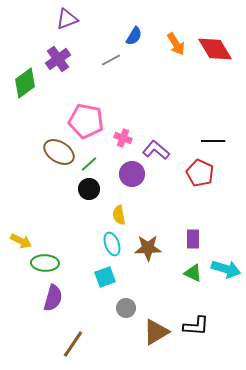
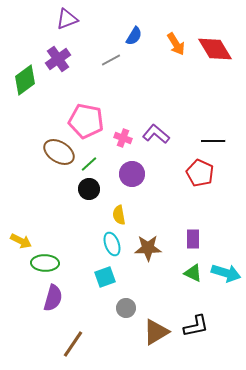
green diamond: moved 3 px up
purple L-shape: moved 16 px up
cyan arrow: moved 4 px down
black L-shape: rotated 16 degrees counterclockwise
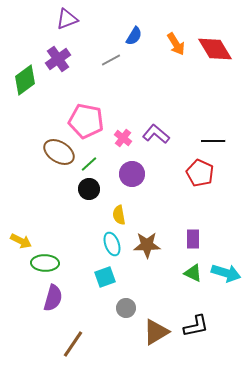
pink cross: rotated 18 degrees clockwise
brown star: moved 1 px left, 3 px up
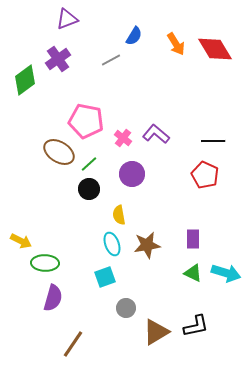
red pentagon: moved 5 px right, 2 px down
brown star: rotated 8 degrees counterclockwise
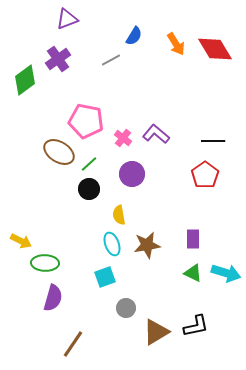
red pentagon: rotated 12 degrees clockwise
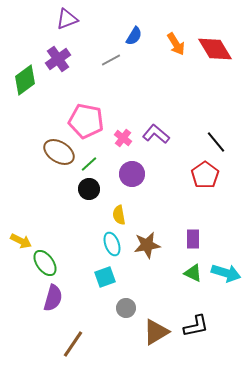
black line: moved 3 px right, 1 px down; rotated 50 degrees clockwise
green ellipse: rotated 52 degrees clockwise
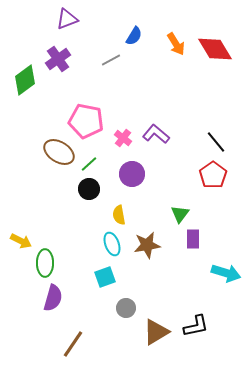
red pentagon: moved 8 px right
green ellipse: rotated 36 degrees clockwise
green triangle: moved 13 px left, 59 px up; rotated 42 degrees clockwise
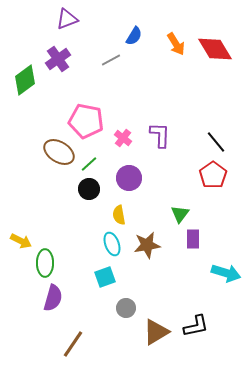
purple L-shape: moved 4 px right, 1 px down; rotated 52 degrees clockwise
purple circle: moved 3 px left, 4 px down
